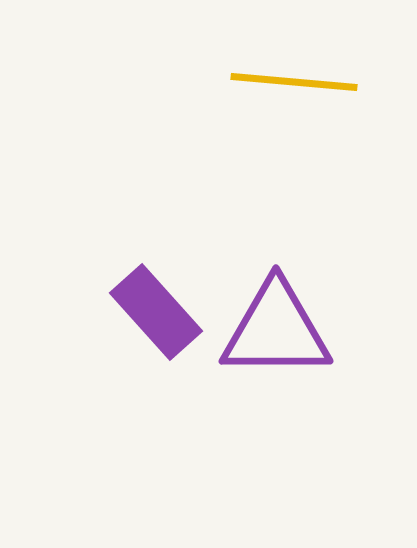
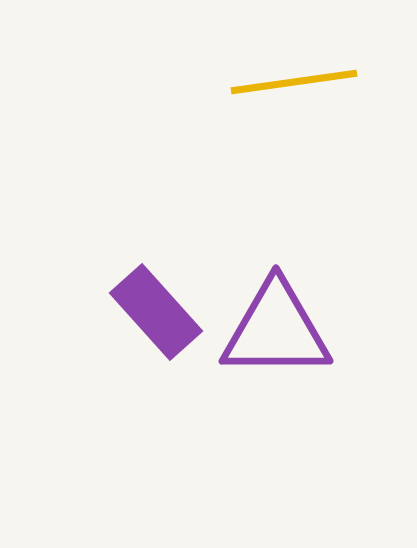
yellow line: rotated 13 degrees counterclockwise
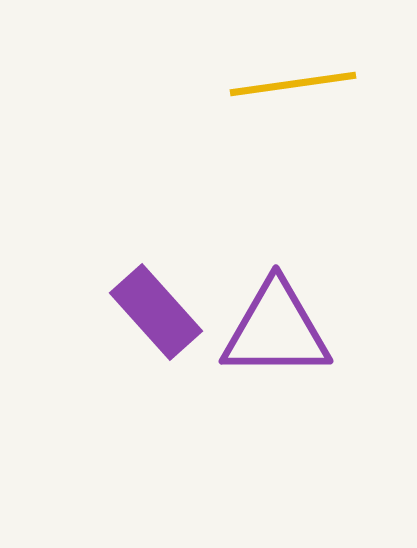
yellow line: moved 1 px left, 2 px down
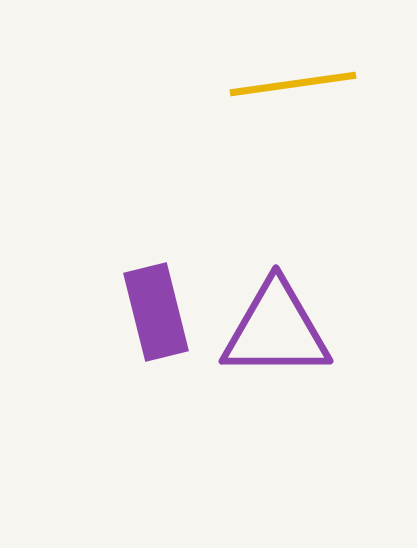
purple rectangle: rotated 28 degrees clockwise
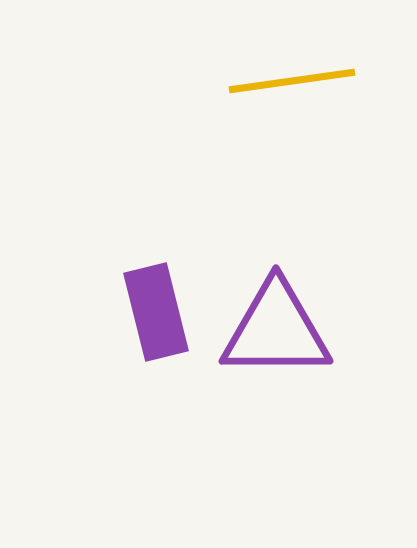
yellow line: moved 1 px left, 3 px up
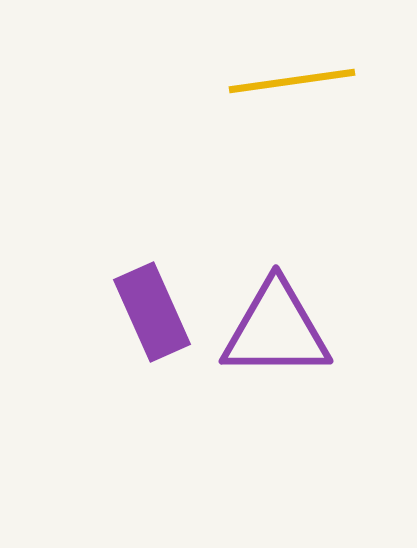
purple rectangle: moved 4 px left; rotated 10 degrees counterclockwise
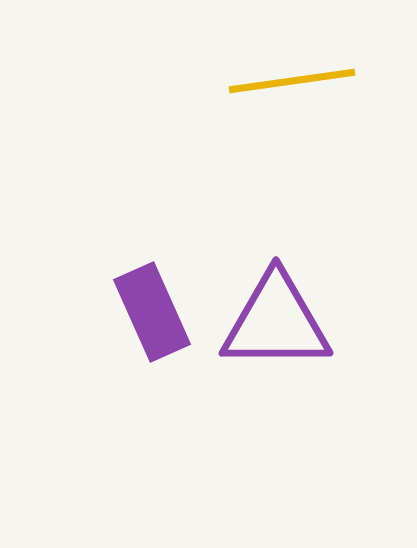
purple triangle: moved 8 px up
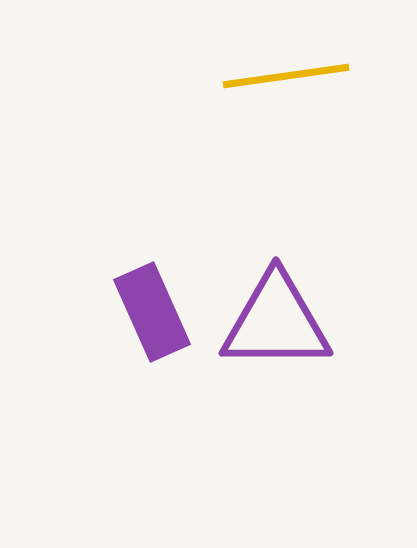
yellow line: moved 6 px left, 5 px up
